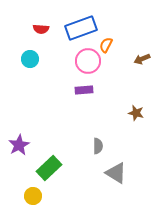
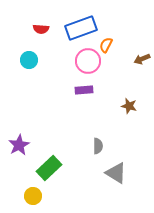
cyan circle: moved 1 px left, 1 px down
brown star: moved 7 px left, 7 px up
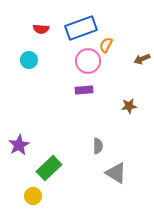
brown star: rotated 21 degrees counterclockwise
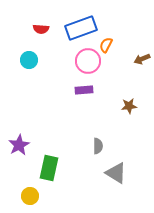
green rectangle: rotated 35 degrees counterclockwise
yellow circle: moved 3 px left
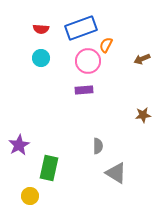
cyan circle: moved 12 px right, 2 px up
brown star: moved 14 px right, 9 px down
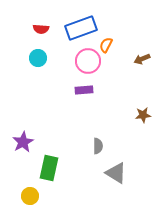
cyan circle: moved 3 px left
purple star: moved 4 px right, 3 px up
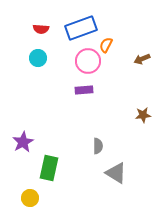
yellow circle: moved 2 px down
